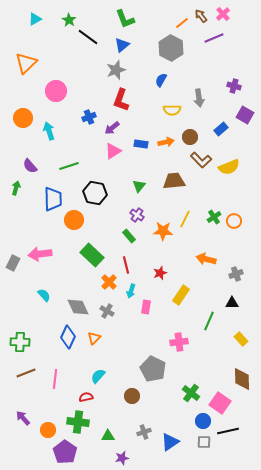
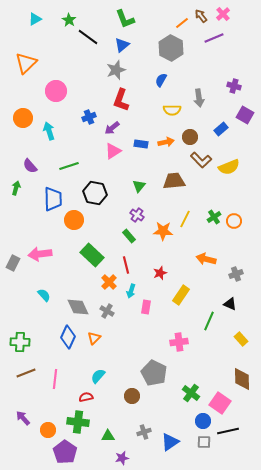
black triangle at (232, 303): moved 2 px left, 1 px down; rotated 24 degrees clockwise
gray pentagon at (153, 369): moved 1 px right, 4 px down
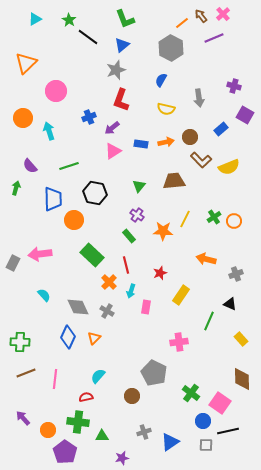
yellow semicircle at (172, 110): moved 6 px left, 1 px up; rotated 12 degrees clockwise
green triangle at (108, 436): moved 6 px left
gray square at (204, 442): moved 2 px right, 3 px down
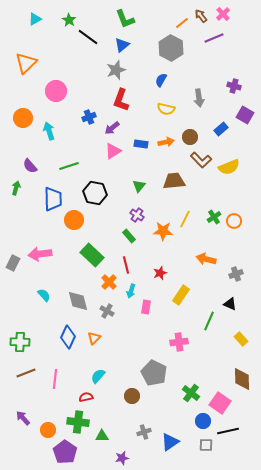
gray diamond at (78, 307): moved 6 px up; rotated 10 degrees clockwise
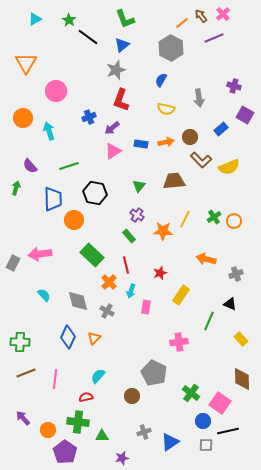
orange triangle at (26, 63): rotated 15 degrees counterclockwise
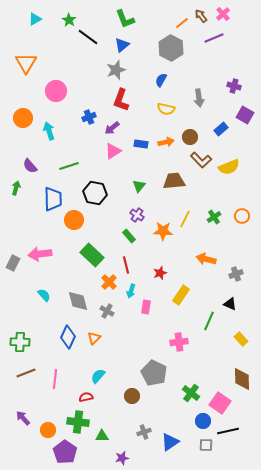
orange circle at (234, 221): moved 8 px right, 5 px up
